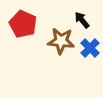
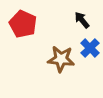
brown star: moved 18 px down
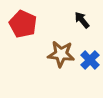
blue cross: moved 12 px down
brown star: moved 5 px up
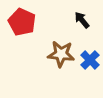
red pentagon: moved 1 px left, 2 px up
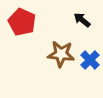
black arrow: rotated 12 degrees counterclockwise
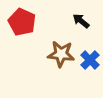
black arrow: moved 1 px left, 1 px down
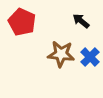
blue cross: moved 3 px up
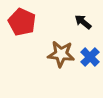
black arrow: moved 2 px right, 1 px down
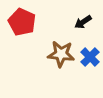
black arrow: rotated 72 degrees counterclockwise
